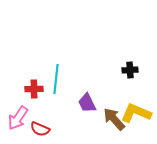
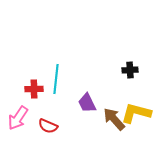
yellow L-shape: rotated 8 degrees counterclockwise
red semicircle: moved 8 px right, 3 px up
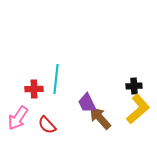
black cross: moved 4 px right, 16 px down
yellow L-shape: moved 2 px right, 4 px up; rotated 124 degrees clockwise
brown arrow: moved 14 px left, 1 px up
red semicircle: moved 1 px left, 1 px up; rotated 24 degrees clockwise
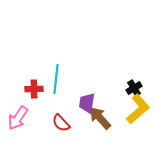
black cross: moved 2 px down; rotated 28 degrees counterclockwise
purple trapezoid: rotated 35 degrees clockwise
red semicircle: moved 14 px right, 2 px up
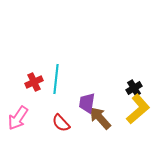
red cross: moved 7 px up; rotated 24 degrees counterclockwise
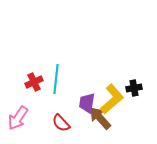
black cross: rotated 21 degrees clockwise
yellow L-shape: moved 26 px left, 10 px up
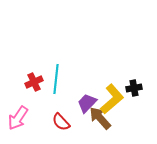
purple trapezoid: rotated 35 degrees clockwise
red semicircle: moved 1 px up
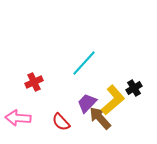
cyan line: moved 28 px right, 16 px up; rotated 36 degrees clockwise
black cross: rotated 21 degrees counterclockwise
yellow L-shape: moved 1 px right, 1 px down
pink arrow: rotated 60 degrees clockwise
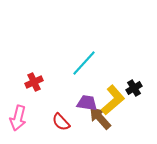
purple trapezoid: rotated 55 degrees clockwise
pink arrow: rotated 80 degrees counterclockwise
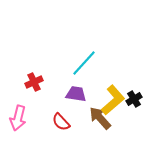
black cross: moved 11 px down
purple trapezoid: moved 11 px left, 9 px up
